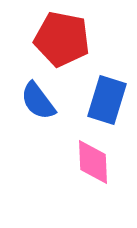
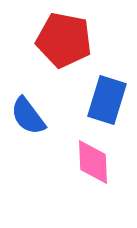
red pentagon: moved 2 px right, 1 px down
blue semicircle: moved 10 px left, 15 px down
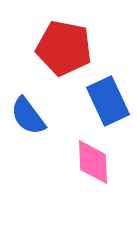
red pentagon: moved 8 px down
blue rectangle: moved 1 px right, 1 px down; rotated 42 degrees counterclockwise
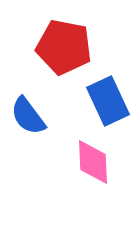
red pentagon: moved 1 px up
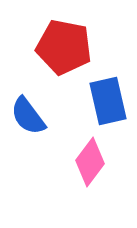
blue rectangle: rotated 12 degrees clockwise
pink diamond: moved 3 px left; rotated 39 degrees clockwise
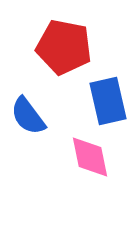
pink diamond: moved 5 px up; rotated 48 degrees counterclockwise
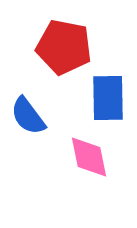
blue rectangle: moved 3 px up; rotated 12 degrees clockwise
pink diamond: moved 1 px left
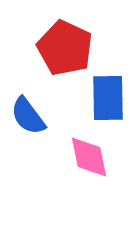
red pentagon: moved 1 px right, 1 px down; rotated 14 degrees clockwise
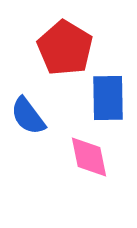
red pentagon: rotated 6 degrees clockwise
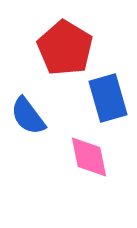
blue rectangle: rotated 15 degrees counterclockwise
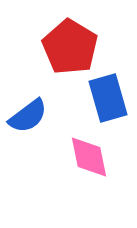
red pentagon: moved 5 px right, 1 px up
blue semicircle: rotated 90 degrees counterclockwise
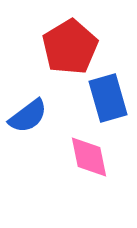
red pentagon: rotated 10 degrees clockwise
